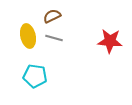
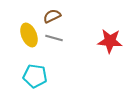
yellow ellipse: moved 1 px right, 1 px up; rotated 10 degrees counterclockwise
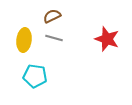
yellow ellipse: moved 5 px left, 5 px down; rotated 30 degrees clockwise
red star: moved 3 px left, 2 px up; rotated 15 degrees clockwise
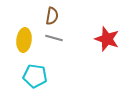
brown semicircle: rotated 126 degrees clockwise
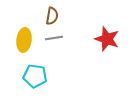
gray line: rotated 24 degrees counterclockwise
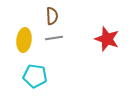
brown semicircle: rotated 12 degrees counterclockwise
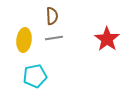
red star: rotated 15 degrees clockwise
cyan pentagon: rotated 20 degrees counterclockwise
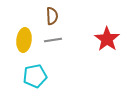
gray line: moved 1 px left, 2 px down
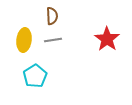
cyan pentagon: rotated 20 degrees counterclockwise
